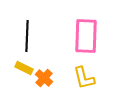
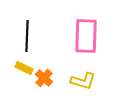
yellow L-shape: moved 1 px left, 3 px down; rotated 60 degrees counterclockwise
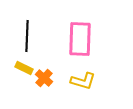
pink rectangle: moved 6 px left, 3 px down
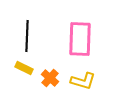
orange cross: moved 6 px right
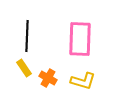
yellow rectangle: rotated 30 degrees clockwise
orange cross: moved 2 px left; rotated 12 degrees counterclockwise
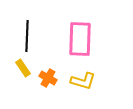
yellow rectangle: moved 1 px left
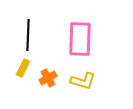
black line: moved 1 px right, 1 px up
yellow rectangle: rotated 60 degrees clockwise
orange cross: rotated 30 degrees clockwise
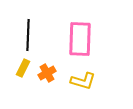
orange cross: moved 1 px left, 5 px up
